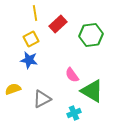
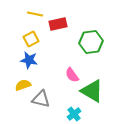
yellow line: moved 1 px down; rotated 70 degrees counterclockwise
red rectangle: rotated 30 degrees clockwise
green hexagon: moved 7 px down
yellow semicircle: moved 10 px right, 4 px up
gray triangle: moved 1 px left; rotated 42 degrees clockwise
cyan cross: moved 1 px down; rotated 16 degrees counterclockwise
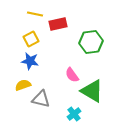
blue star: moved 1 px right, 1 px down
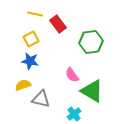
red rectangle: rotated 66 degrees clockwise
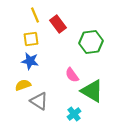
yellow line: moved 1 px down; rotated 56 degrees clockwise
yellow square: rotated 21 degrees clockwise
gray triangle: moved 2 px left, 2 px down; rotated 18 degrees clockwise
